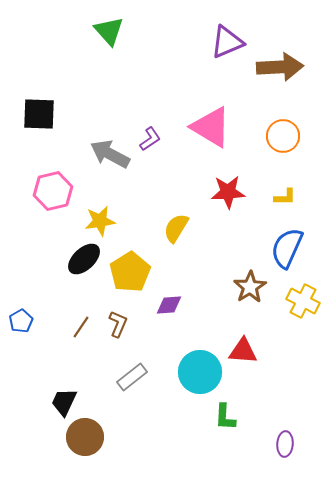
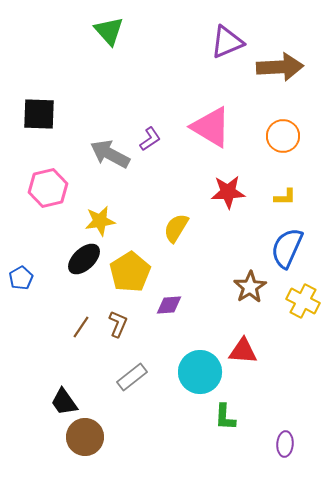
pink hexagon: moved 5 px left, 3 px up
blue pentagon: moved 43 px up
black trapezoid: rotated 60 degrees counterclockwise
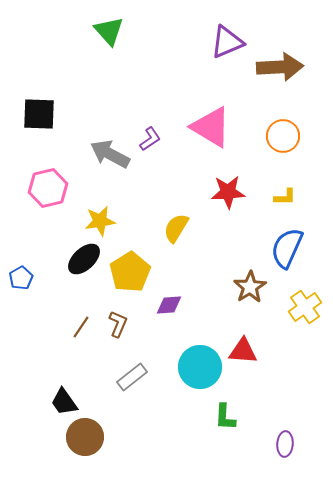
yellow cross: moved 2 px right, 6 px down; rotated 28 degrees clockwise
cyan circle: moved 5 px up
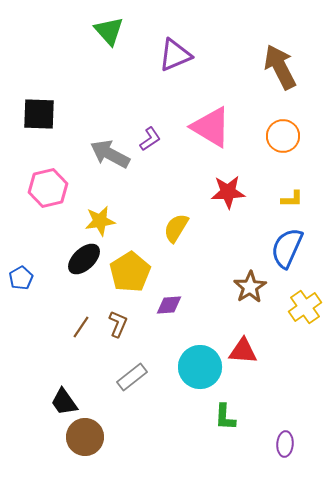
purple triangle: moved 52 px left, 13 px down
brown arrow: rotated 114 degrees counterclockwise
yellow L-shape: moved 7 px right, 2 px down
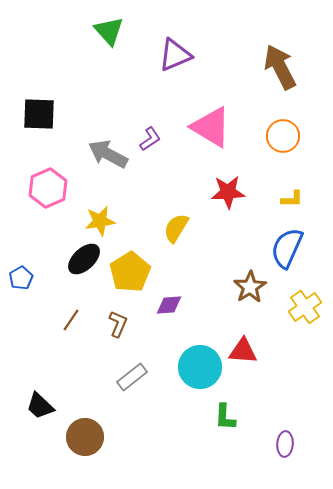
gray arrow: moved 2 px left
pink hexagon: rotated 9 degrees counterclockwise
brown line: moved 10 px left, 7 px up
black trapezoid: moved 24 px left, 4 px down; rotated 12 degrees counterclockwise
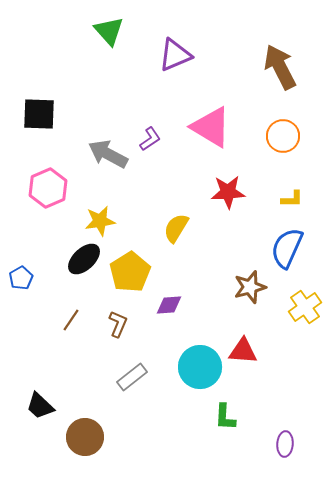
brown star: rotated 16 degrees clockwise
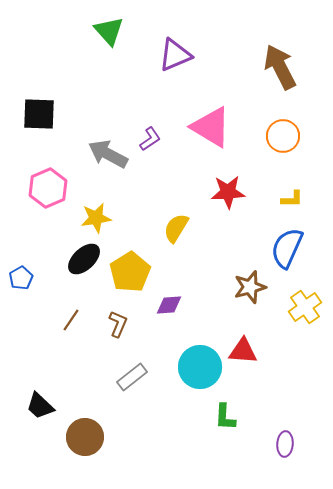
yellow star: moved 4 px left, 3 px up
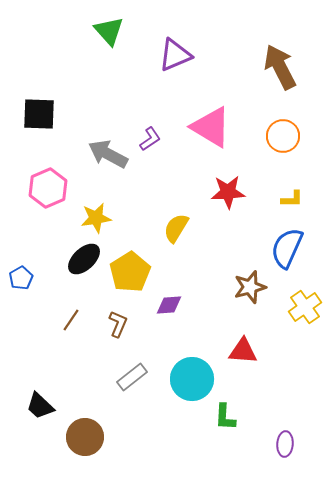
cyan circle: moved 8 px left, 12 px down
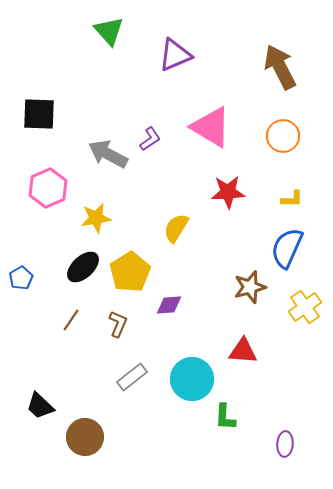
black ellipse: moved 1 px left, 8 px down
